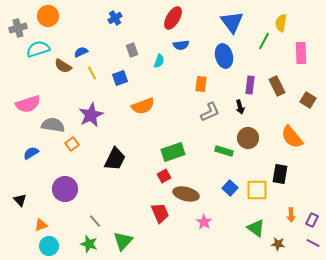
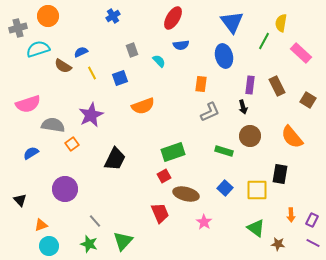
blue cross at (115, 18): moved 2 px left, 2 px up
pink rectangle at (301, 53): rotated 45 degrees counterclockwise
cyan semicircle at (159, 61): rotated 64 degrees counterclockwise
black arrow at (240, 107): moved 3 px right
brown circle at (248, 138): moved 2 px right, 2 px up
blue square at (230, 188): moved 5 px left
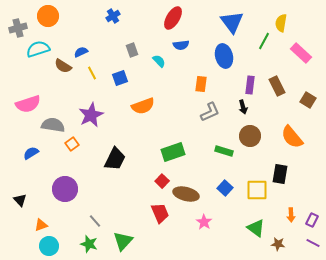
red square at (164, 176): moved 2 px left, 5 px down; rotated 16 degrees counterclockwise
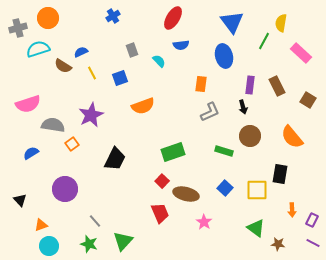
orange circle at (48, 16): moved 2 px down
orange arrow at (291, 215): moved 1 px right, 5 px up
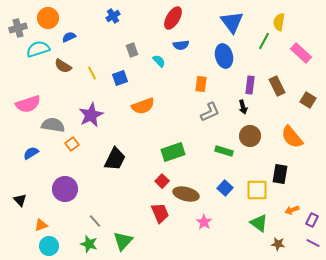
yellow semicircle at (281, 23): moved 2 px left, 1 px up
blue semicircle at (81, 52): moved 12 px left, 15 px up
orange arrow at (292, 210): rotated 72 degrees clockwise
green triangle at (256, 228): moved 3 px right, 5 px up
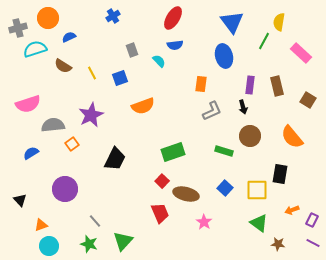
blue semicircle at (181, 45): moved 6 px left
cyan semicircle at (38, 49): moved 3 px left
brown rectangle at (277, 86): rotated 12 degrees clockwise
gray L-shape at (210, 112): moved 2 px right, 1 px up
gray semicircle at (53, 125): rotated 15 degrees counterclockwise
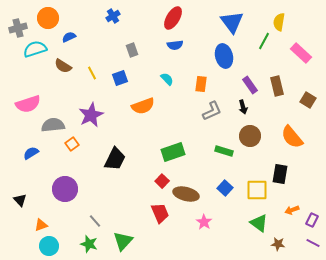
cyan semicircle at (159, 61): moved 8 px right, 18 px down
purple rectangle at (250, 85): rotated 42 degrees counterclockwise
